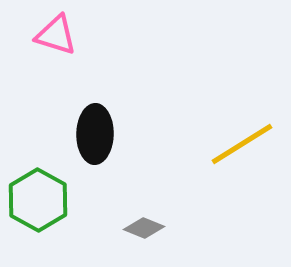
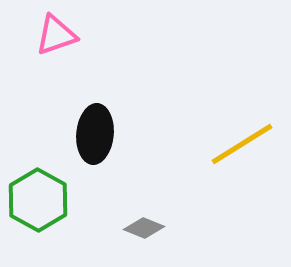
pink triangle: rotated 36 degrees counterclockwise
black ellipse: rotated 4 degrees clockwise
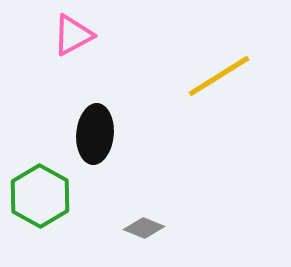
pink triangle: moved 17 px right; rotated 9 degrees counterclockwise
yellow line: moved 23 px left, 68 px up
green hexagon: moved 2 px right, 4 px up
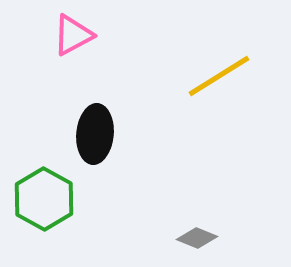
green hexagon: moved 4 px right, 3 px down
gray diamond: moved 53 px right, 10 px down
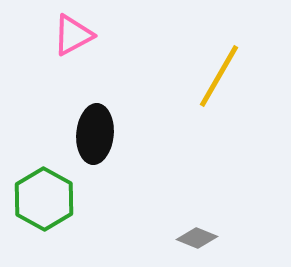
yellow line: rotated 28 degrees counterclockwise
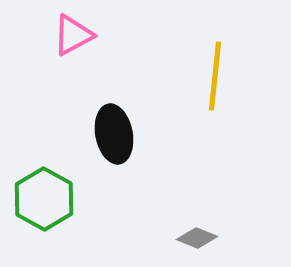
yellow line: moved 4 px left; rotated 24 degrees counterclockwise
black ellipse: moved 19 px right; rotated 16 degrees counterclockwise
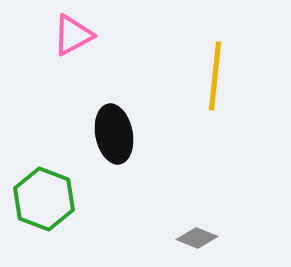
green hexagon: rotated 8 degrees counterclockwise
